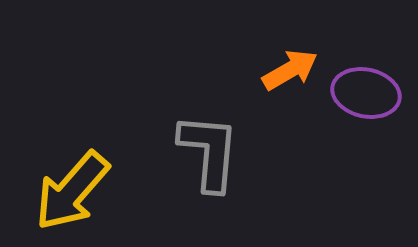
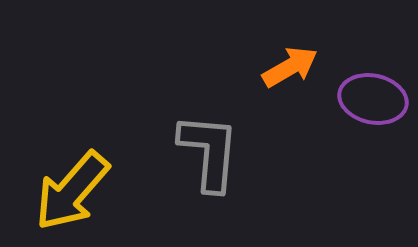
orange arrow: moved 3 px up
purple ellipse: moved 7 px right, 6 px down
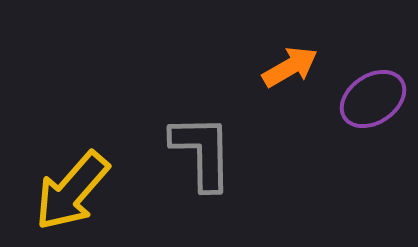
purple ellipse: rotated 46 degrees counterclockwise
gray L-shape: moved 7 px left; rotated 6 degrees counterclockwise
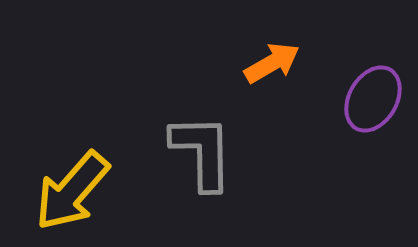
orange arrow: moved 18 px left, 4 px up
purple ellipse: rotated 26 degrees counterclockwise
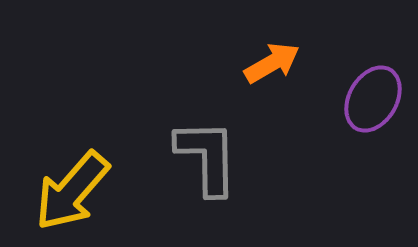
gray L-shape: moved 5 px right, 5 px down
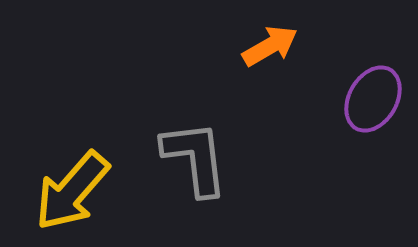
orange arrow: moved 2 px left, 17 px up
gray L-shape: moved 12 px left, 1 px down; rotated 6 degrees counterclockwise
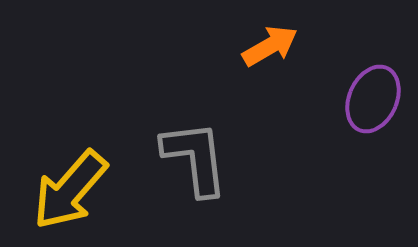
purple ellipse: rotated 6 degrees counterclockwise
yellow arrow: moved 2 px left, 1 px up
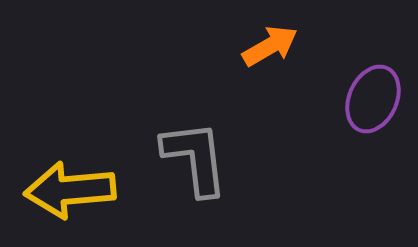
yellow arrow: rotated 44 degrees clockwise
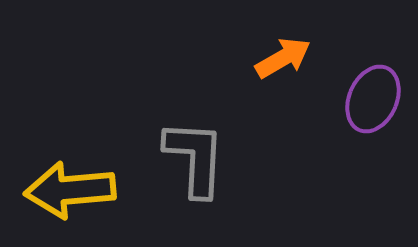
orange arrow: moved 13 px right, 12 px down
gray L-shape: rotated 10 degrees clockwise
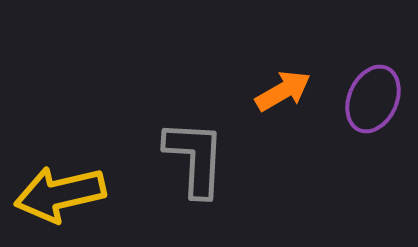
orange arrow: moved 33 px down
yellow arrow: moved 10 px left, 4 px down; rotated 8 degrees counterclockwise
